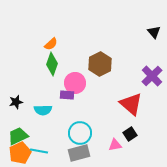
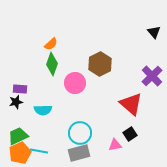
purple rectangle: moved 47 px left, 6 px up
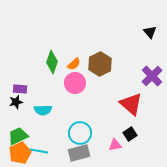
black triangle: moved 4 px left
orange semicircle: moved 23 px right, 20 px down
green diamond: moved 2 px up
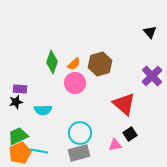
brown hexagon: rotated 10 degrees clockwise
red triangle: moved 7 px left
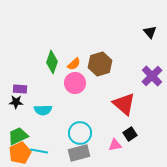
black star: rotated 16 degrees clockwise
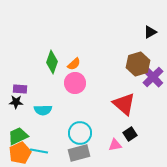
black triangle: rotated 40 degrees clockwise
brown hexagon: moved 38 px right
purple cross: moved 1 px right, 1 px down
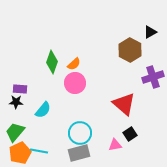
brown hexagon: moved 8 px left, 14 px up; rotated 15 degrees counterclockwise
purple cross: rotated 25 degrees clockwise
cyan semicircle: rotated 48 degrees counterclockwise
green trapezoid: moved 3 px left, 4 px up; rotated 25 degrees counterclockwise
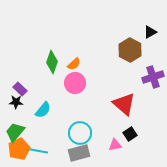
purple rectangle: rotated 40 degrees clockwise
orange pentagon: moved 1 px left, 4 px up
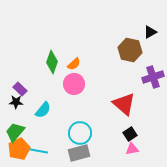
brown hexagon: rotated 15 degrees counterclockwise
pink circle: moved 1 px left, 1 px down
pink triangle: moved 17 px right, 4 px down
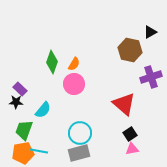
orange semicircle: rotated 16 degrees counterclockwise
purple cross: moved 2 px left
green trapezoid: moved 9 px right, 2 px up; rotated 20 degrees counterclockwise
orange pentagon: moved 4 px right, 4 px down; rotated 15 degrees clockwise
